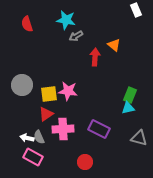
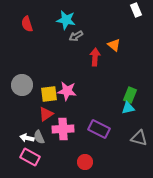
pink star: moved 1 px left
pink rectangle: moved 3 px left
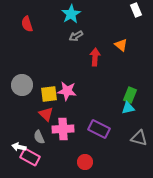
cyan star: moved 5 px right, 6 px up; rotated 30 degrees clockwise
orange triangle: moved 7 px right
red triangle: rotated 42 degrees counterclockwise
white arrow: moved 8 px left, 9 px down
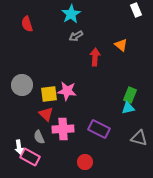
white arrow: rotated 112 degrees counterclockwise
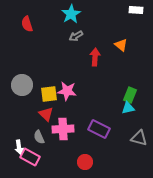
white rectangle: rotated 64 degrees counterclockwise
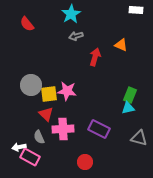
red semicircle: rotated 21 degrees counterclockwise
gray arrow: rotated 16 degrees clockwise
orange triangle: rotated 16 degrees counterclockwise
red arrow: rotated 12 degrees clockwise
gray circle: moved 9 px right
white arrow: rotated 88 degrees clockwise
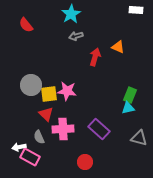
red semicircle: moved 1 px left, 1 px down
orange triangle: moved 3 px left, 2 px down
purple rectangle: rotated 15 degrees clockwise
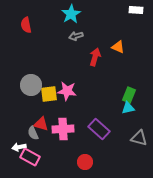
red semicircle: rotated 28 degrees clockwise
green rectangle: moved 1 px left
red triangle: moved 5 px left, 10 px down; rotated 28 degrees counterclockwise
gray semicircle: moved 6 px left, 4 px up
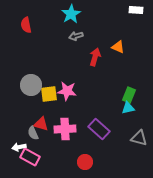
pink cross: moved 2 px right
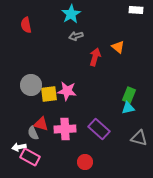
orange triangle: rotated 16 degrees clockwise
